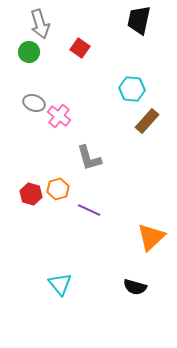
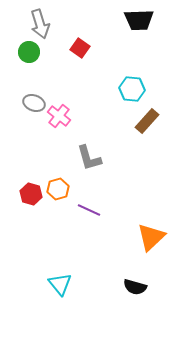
black trapezoid: rotated 104 degrees counterclockwise
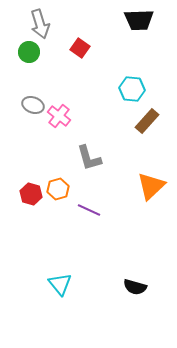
gray ellipse: moved 1 px left, 2 px down
orange triangle: moved 51 px up
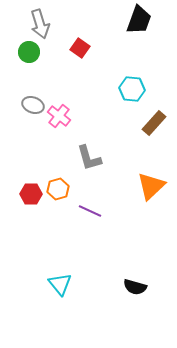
black trapezoid: rotated 68 degrees counterclockwise
brown rectangle: moved 7 px right, 2 px down
red hexagon: rotated 15 degrees counterclockwise
purple line: moved 1 px right, 1 px down
